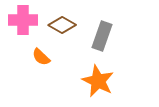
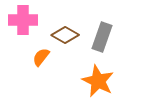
brown diamond: moved 3 px right, 10 px down
gray rectangle: moved 1 px down
orange semicircle: rotated 84 degrees clockwise
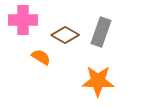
gray rectangle: moved 1 px left, 5 px up
orange semicircle: rotated 84 degrees clockwise
orange star: rotated 24 degrees counterclockwise
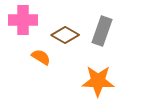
gray rectangle: moved 1 px right, 1 px up
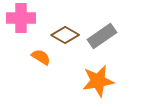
pink cross: moved 2 px left, 2 px up
gray rectangle: moved 5 px down; rotated 36 degrees clockwise
orange star: rotated 12 degrees counterclockwise
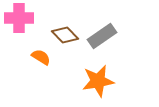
pink cross: moved 2 px left
brown diamond: rotated 16 degrees clockwise
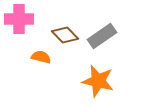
pink cross: moved 1 px down
orange semicircle: rotated 18 degrees counterclockwise
orange star: rotated 24 degrees clockwise
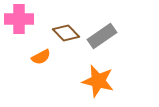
brown diamond: moved 1 px right, 2 px up
orange semicircle: rotated 138 degrees clockwise
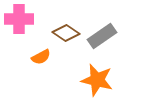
brown diamond: rotated 12 degrees counterclockwise
orange star: moved 1 px left, 1 px up
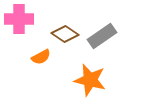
brown diamond: moved 1 px left, 1 px down
orange star: moved 7 px left
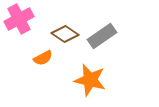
pink cross: rotated 28 degrees counterclockwise
orange semicircle: moved 2 px right, 1 px down
